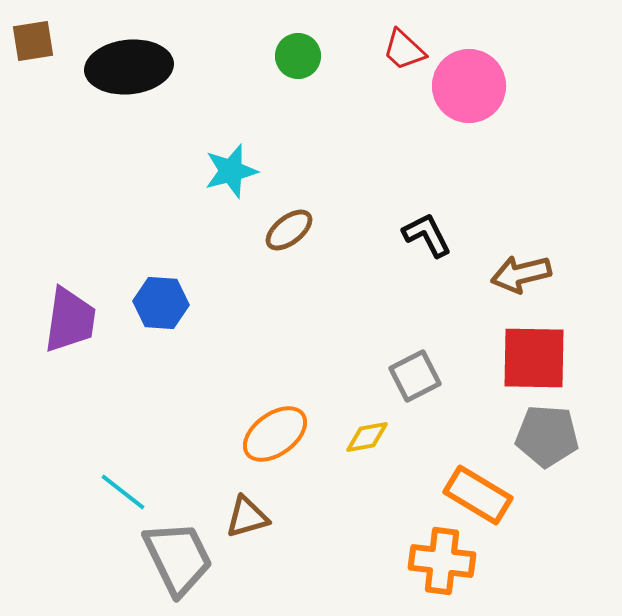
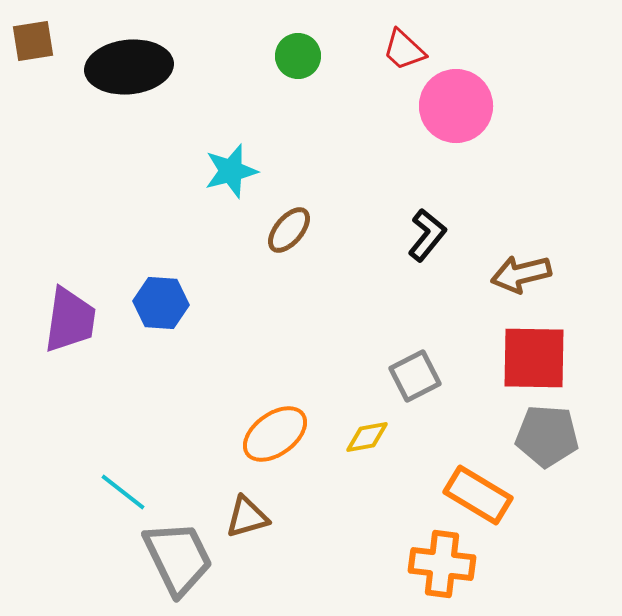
pink circle: moved 13 px left, 20 px down
brown ellipse: rotated 12 degrees counterclockwise
black L-shape: rotated 66 degrees clockwise
orange cross: moved 3 px down
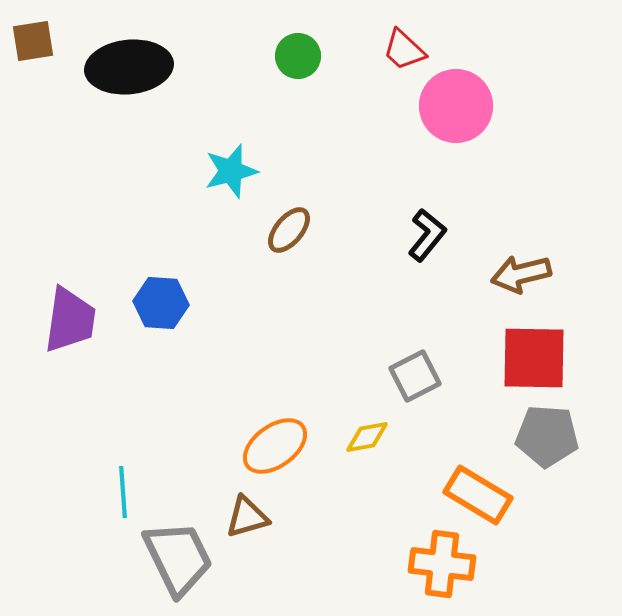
orange ellipse: moved 12 px down
cyan line: rotated 48 degrees clockwise
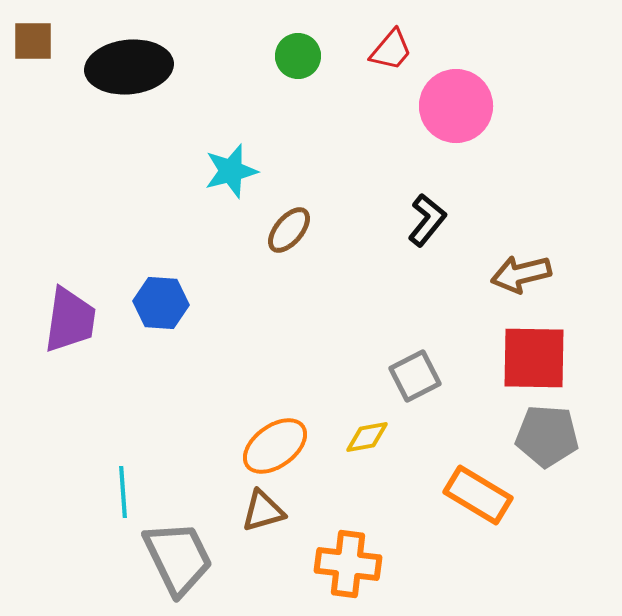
brown square: rotated 9 degrees clockwise
red trapezoid: moved 13 px left; rotated 93 degrees counterclockwise
black L-shape: moved 15 px up
brown triangle: moved 16 px right, 6 px up
orange cross: moved 94 px left
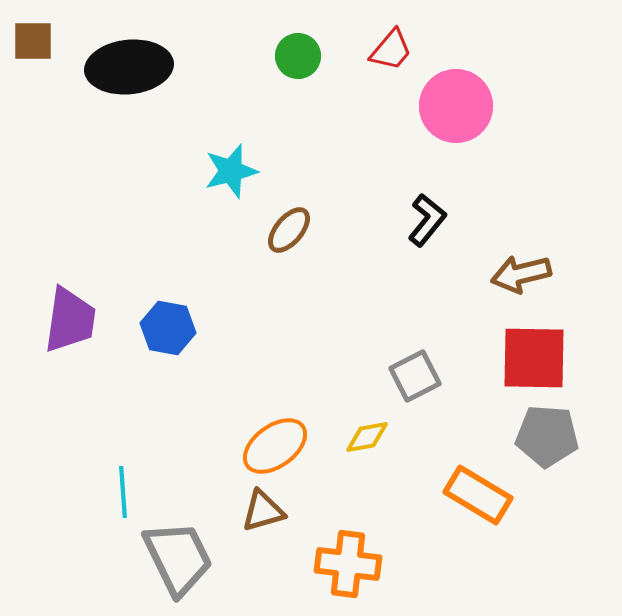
blue hexagon: moved 7 px right, 25 px down; rotated 6 degrees clockwise
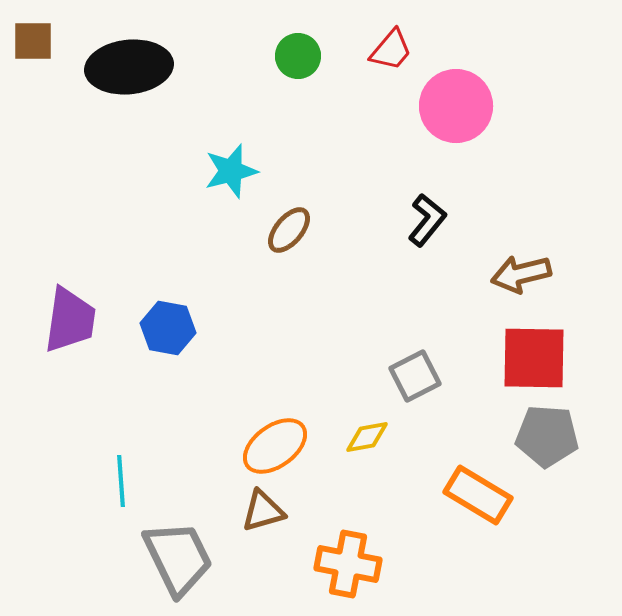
cyan line: moved 2 px left, 11 px up
orange cross: rotated 4 degrees clockwise
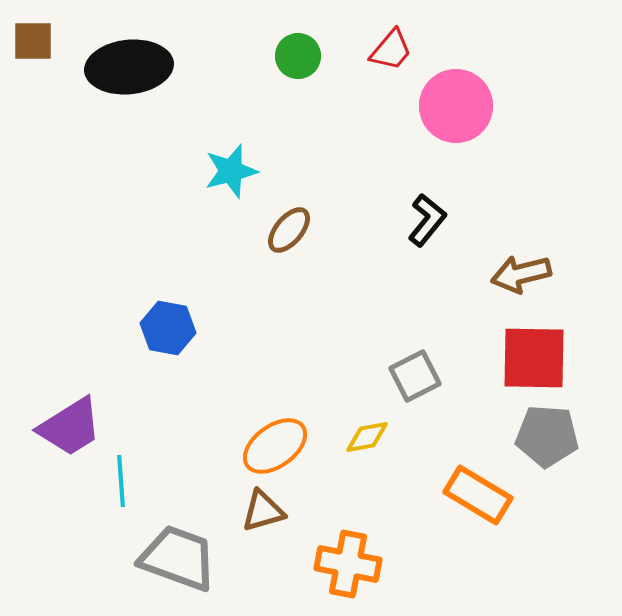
purple trapezoid: moved 107 px down; rotated 50 degrees clockwise
gray trapezoid: rotated 44 degrees counterclockwise
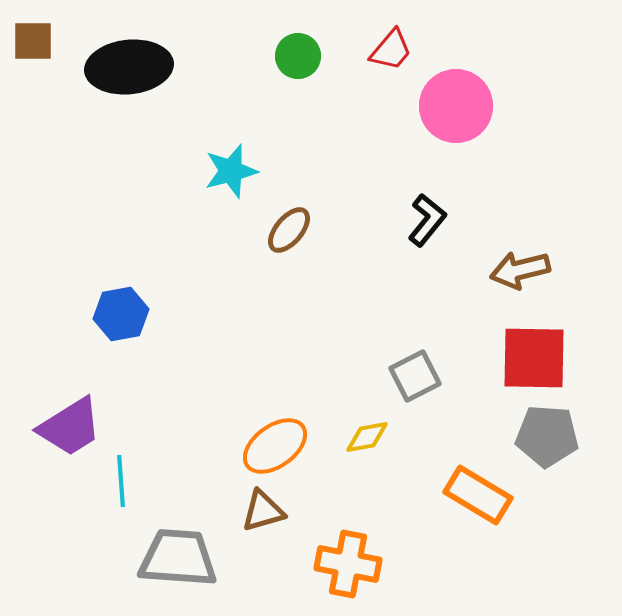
brown arrow: moved 1 px left, 4 px up
blue hexagon: moved 47 px left, 14 px up; rotated 20 degrees counterclockwise
gray trapezoid: rotated 16 degrees counterclockwise
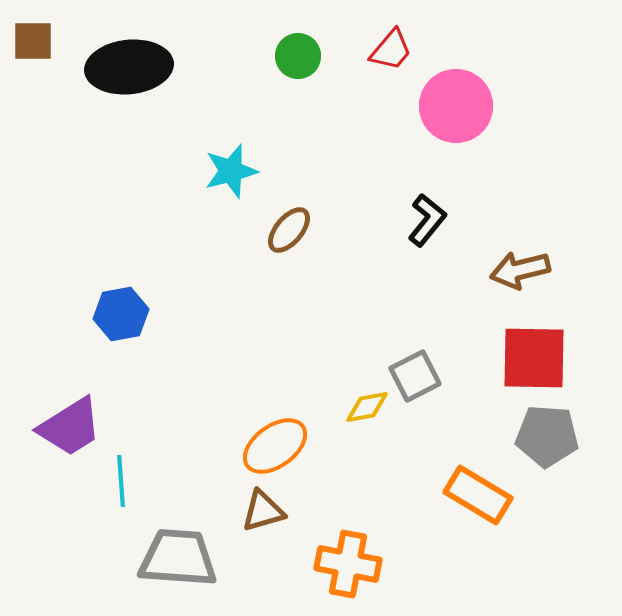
yellow diamond: moved 30 px up
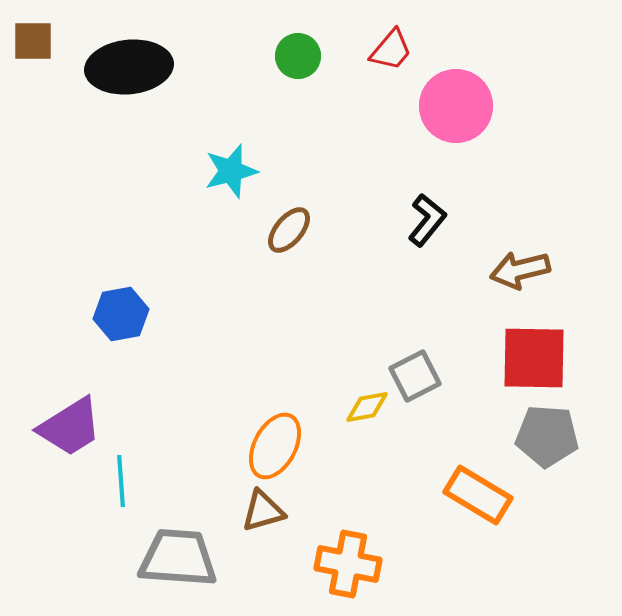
orange ellipse: rotated 26 degrees counterclockwise
